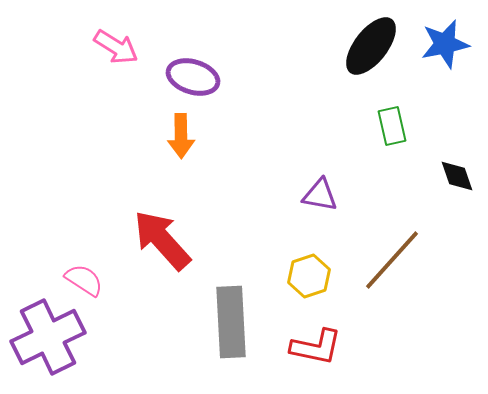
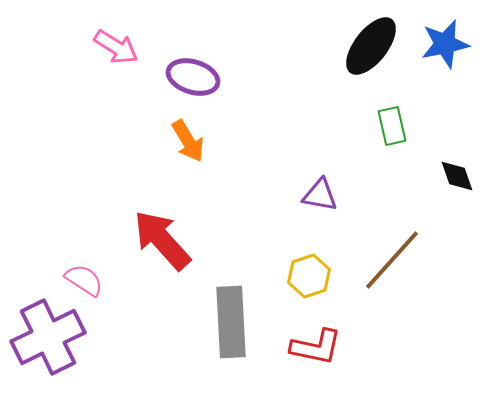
orange arrow: moved 7 px right, 5 px down; rotated 30 degrees counterclockwise
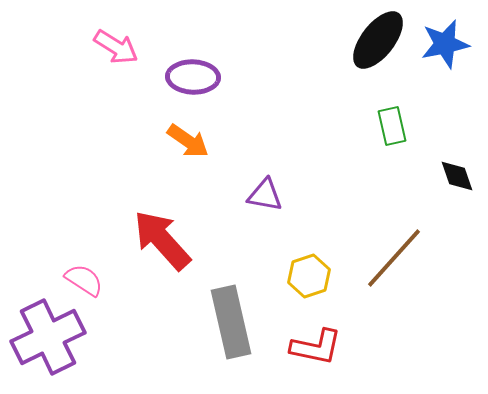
black ellipse: moved 7 px right, 6 px up
purple ellipse: rotated 15 degrees counterclockwise
orange arrow: rotated 24 degrees counterclockwise
purple triangle: moved 55 px left
brown line: moved 2 px right, 2 px up
gray rectangle: rotated 10 degrees counterclockwise
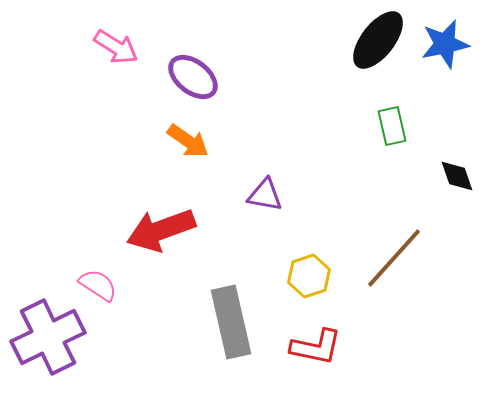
purple ellipse: rotated 36 degrees clockwise
red arrow: moved 1 px left, 10 px up; rotated 68 degrees counterclockwise
pink semicircle: moved 14 px right, 5 px down
